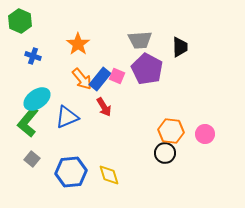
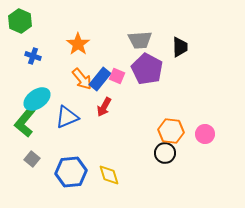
red arrow: rotated 60 degrees clockwise
green L-shape: moved 3 px left
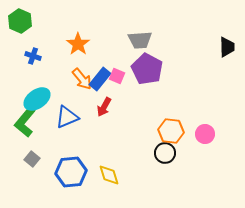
black trapezoid: moved 47 px right
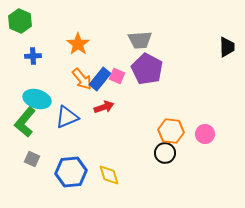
blue cross: rotated 21 degrees counterclockwise
cyan ellipse: rotated 52 degrees clockwise
red arrow: rotated 138 degrees counterclockwise
gray square: rotated 14 degrees counterclockwise
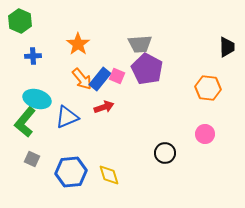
gray trapezoid: moved 4 px down
orange hexagon: moved 37 px right, 43 px up
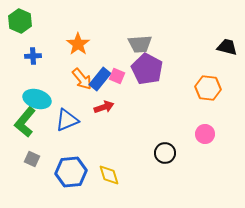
black trapezoid: rotated 75 degrees counterclockwise
blue triangle: moved 3 px down
